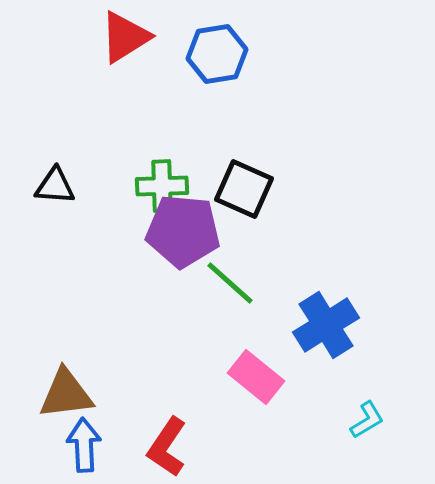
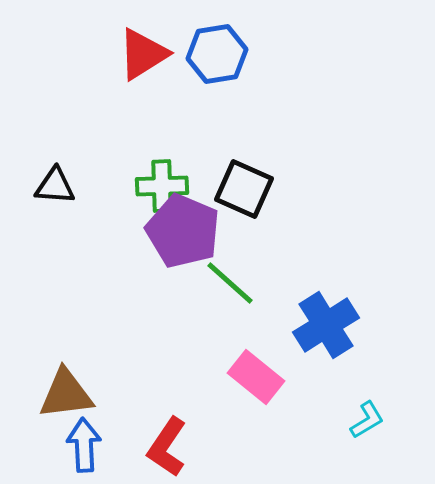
red triangle: moved 18 px right, 17 px down
purple pentagon: rotated 18 degrees clockwise
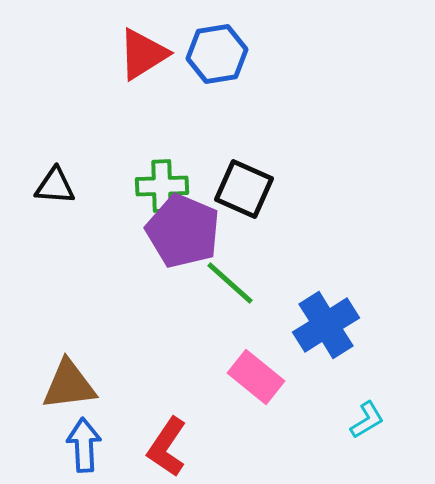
brown triangle: moved 3 px right, 9 px up
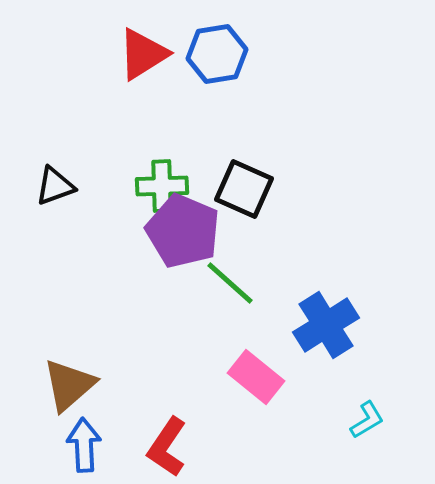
black triangle: rotated 24 degrees counterclockwise
brown triangle: rotated 34 degrees counterclockwise
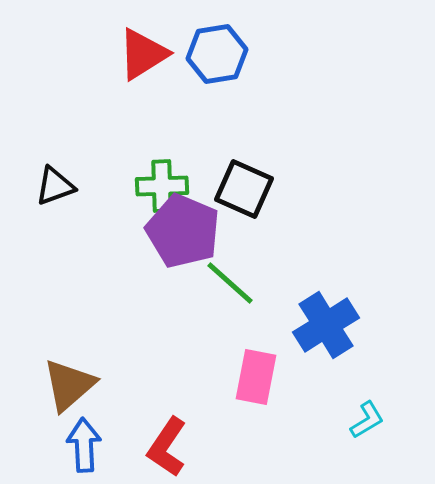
pink rectangle: rotated 62 degrees clockwise
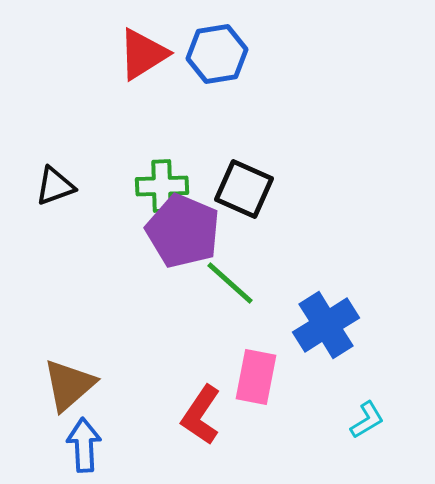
red L-shape: moved 34 px right, 32 px up
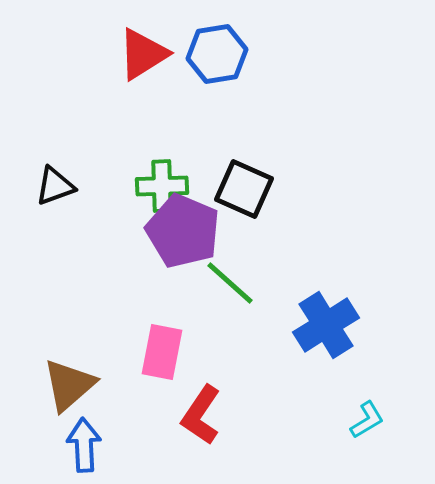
pink rectangle: moved 94 px left, 25 px up
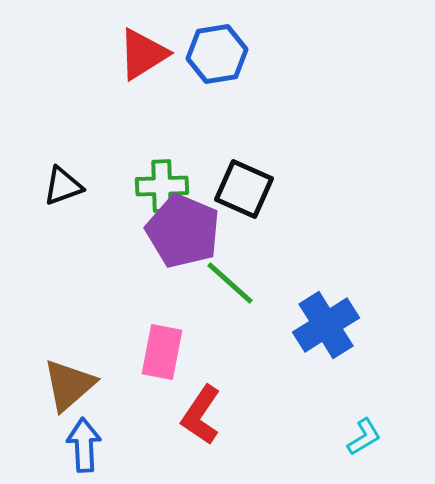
black triangle: moved 8 px right
cyan L-shape: moved 3 px left, 17 px down
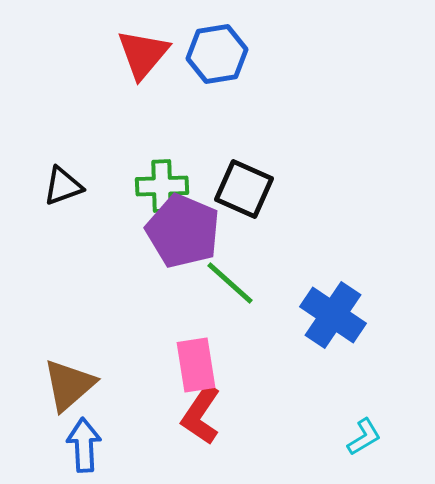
red triangle: rotated 18 degrees counterclockwise
blue cross: moved 7 px right, 10 px up; rotated 24 degrees counterclockwise
pink rectangle: moved 34 px right, 13 px down; rotated 20 degrees counterclockwise
